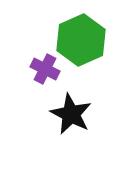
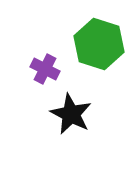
green hexagon: moved 18 px right, 4 px down; rotated 18 degrees counterclockwise
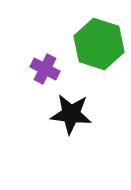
black star: rotated 21 degrees counterclockwise
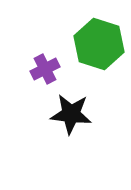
purple cross: rotated 36 degrees clockwise
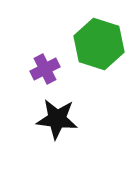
black star: moved 14 px left, 5 px down
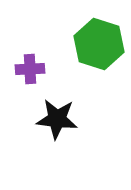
purple cross: moved 15 px left; rotated 24 degrees clockwise
